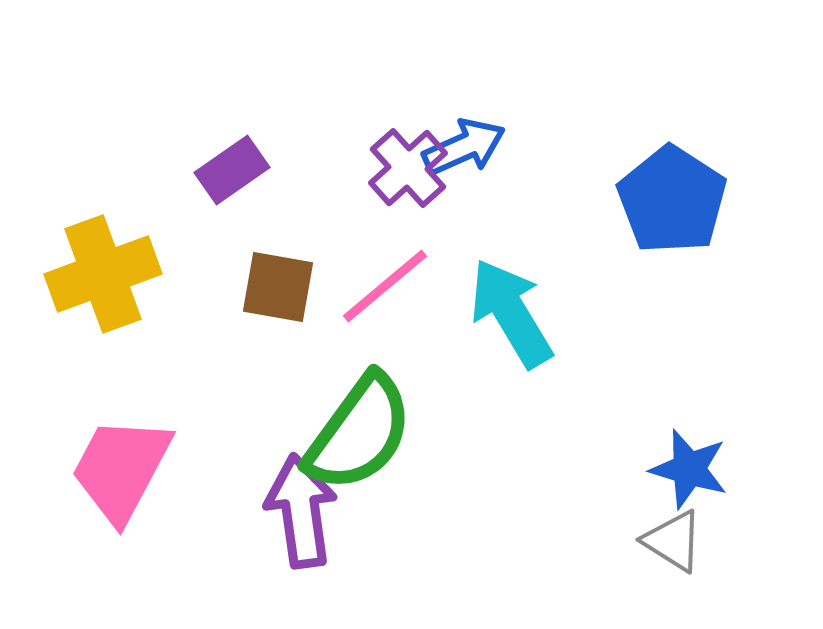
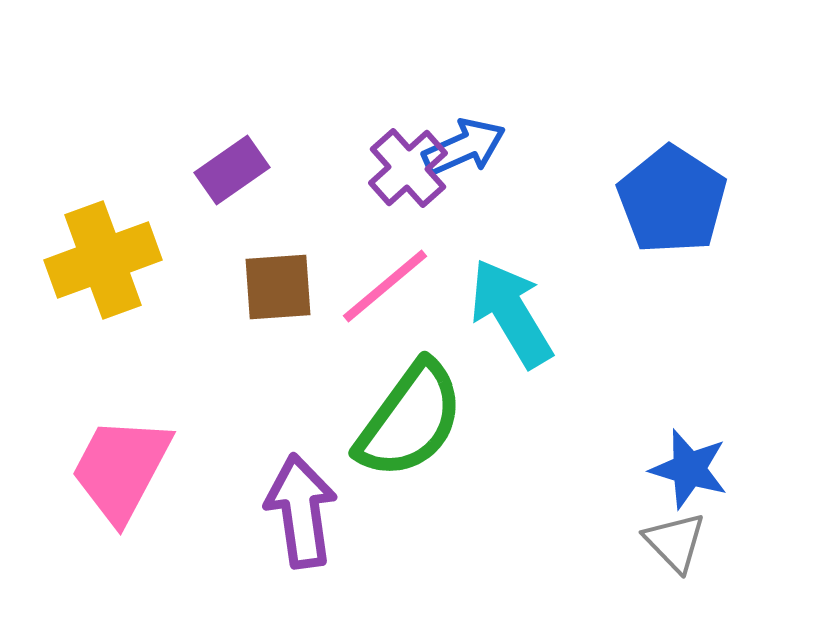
yellow cross: moved 14 px up
brown square: rotated 14 degrees counterclockwise
green semicircle: moved 51 px right, 13 px up
gray triangle: moved 2 px right, 1 px down; rotated 14 degrees clockwise
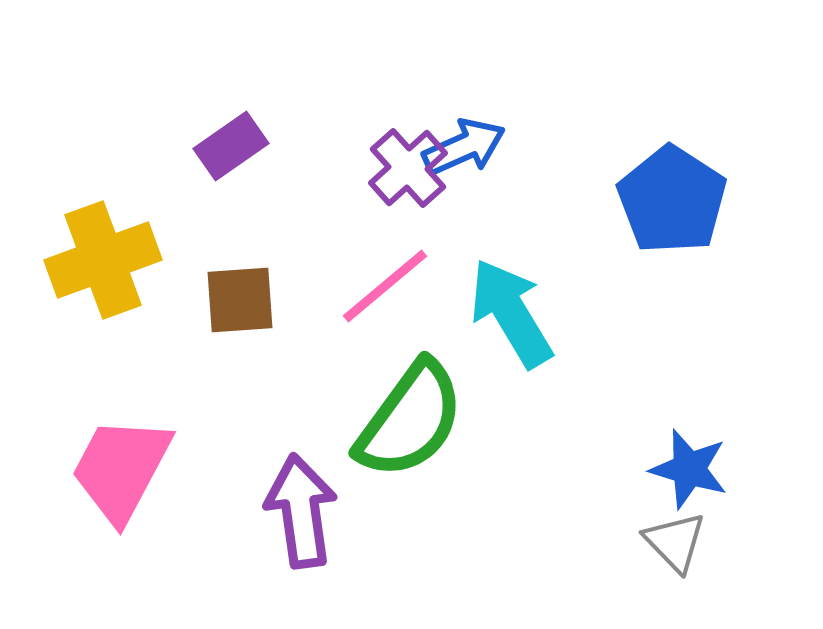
purple rectangle: moved 1 px left, 24 px up
brown square: moved 38 px left, 13 px down
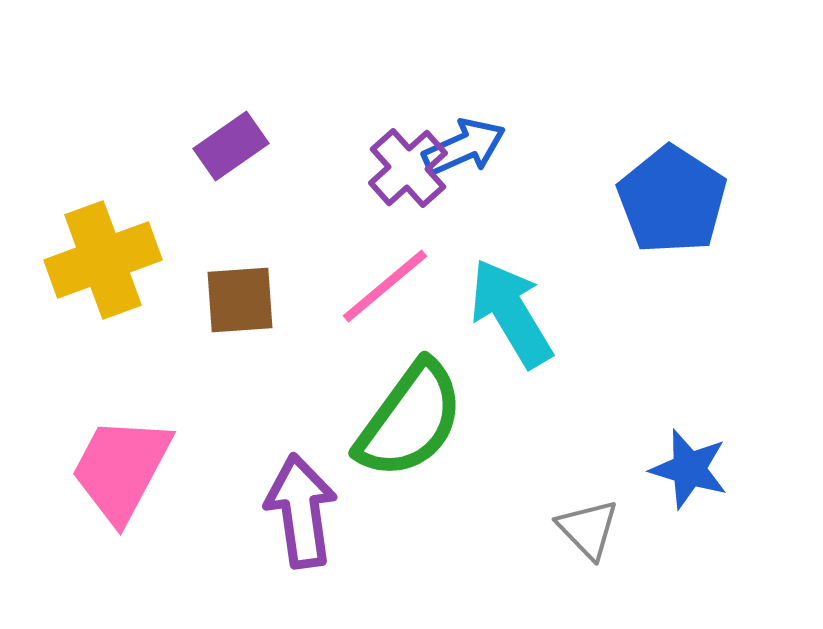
gray triangle: moved 87 px left, 13 px up
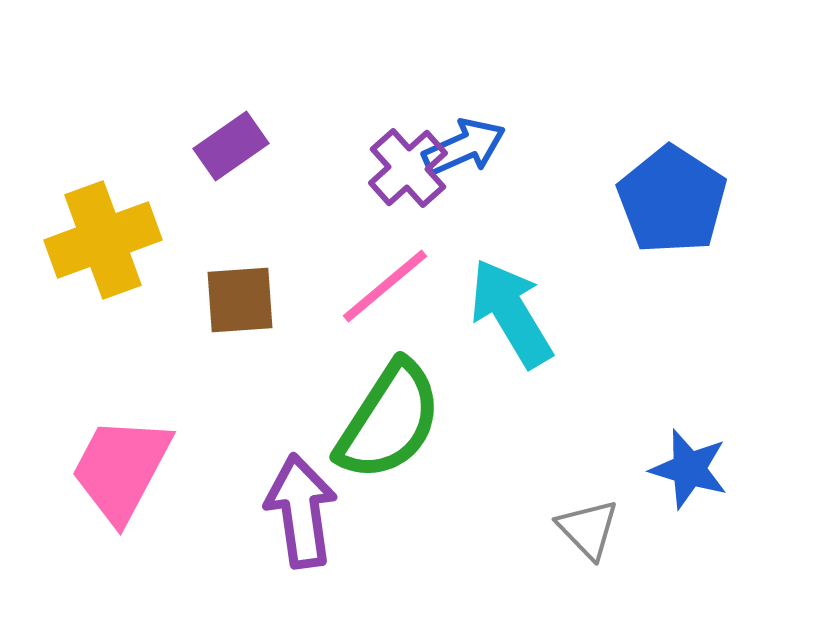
yellow cross: moved 20 px up
green semicircle: moved 21 px left, 1 px down; rotated 3 degrees counterclockwise
